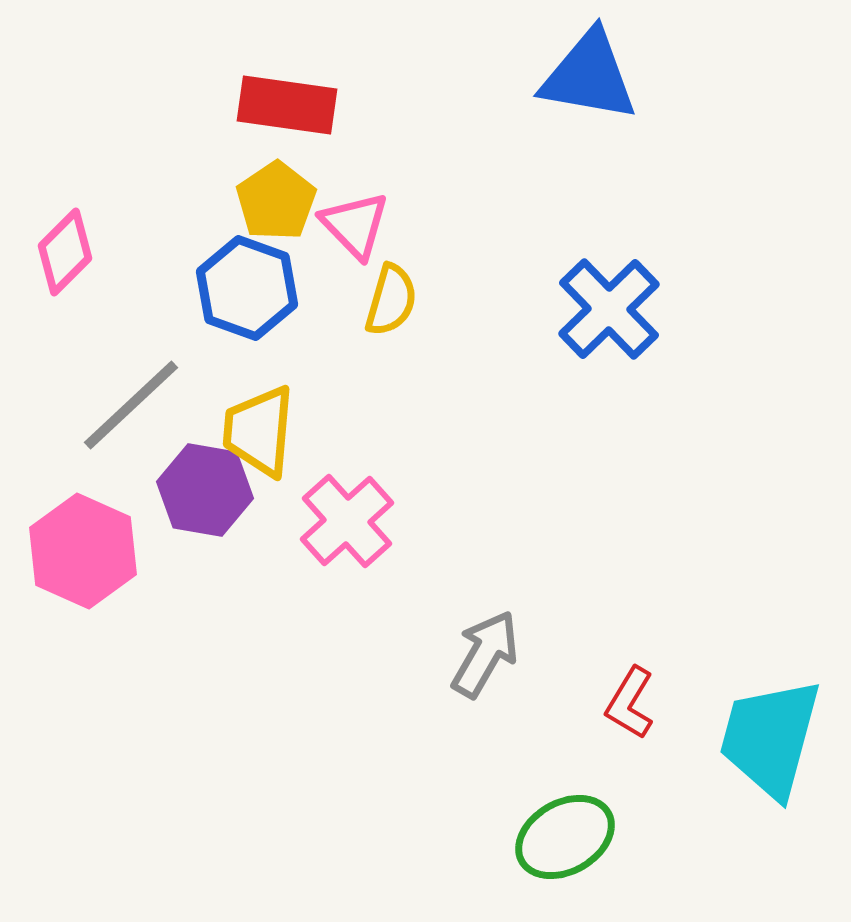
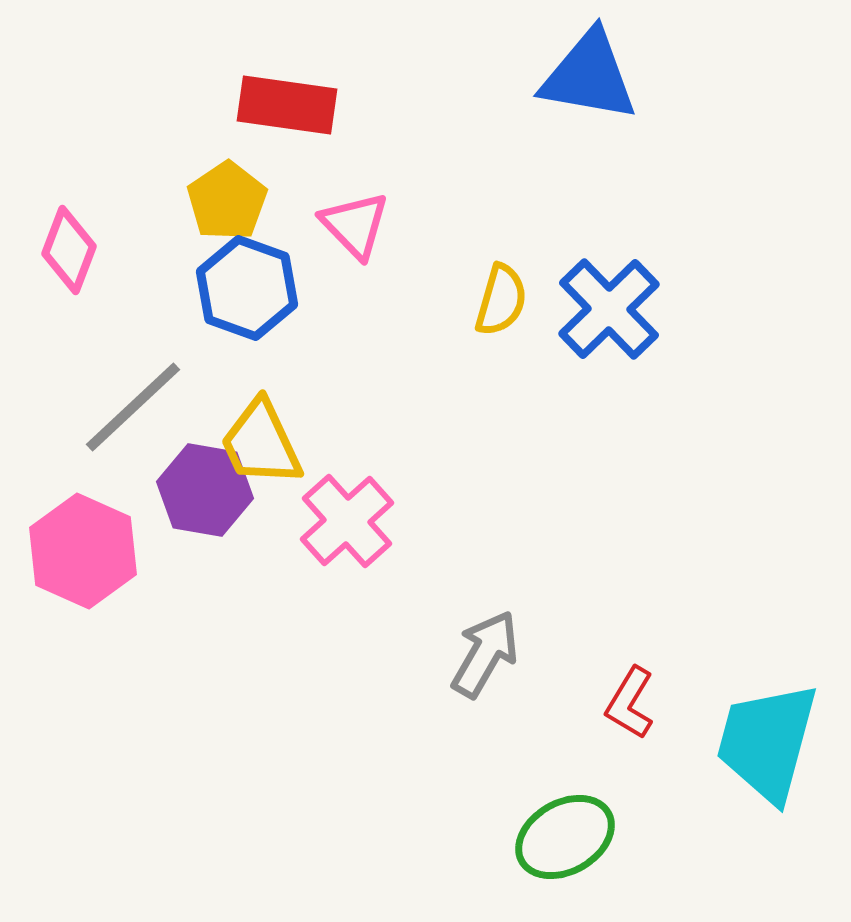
yellow pentagon: moved 49 px left
pink diamond: moved 4 px right, 2 px up; rotated 24 degrees counterclockwise
yellow semicircle: moved 110 px right
gray line: moved 2 px right, 2 px down
yellow trapezoid: moved 2 px right, 12 px down; rotated 30 degrees counterclockwise
cyan trapezoid: moved 3 px left, 4 px down
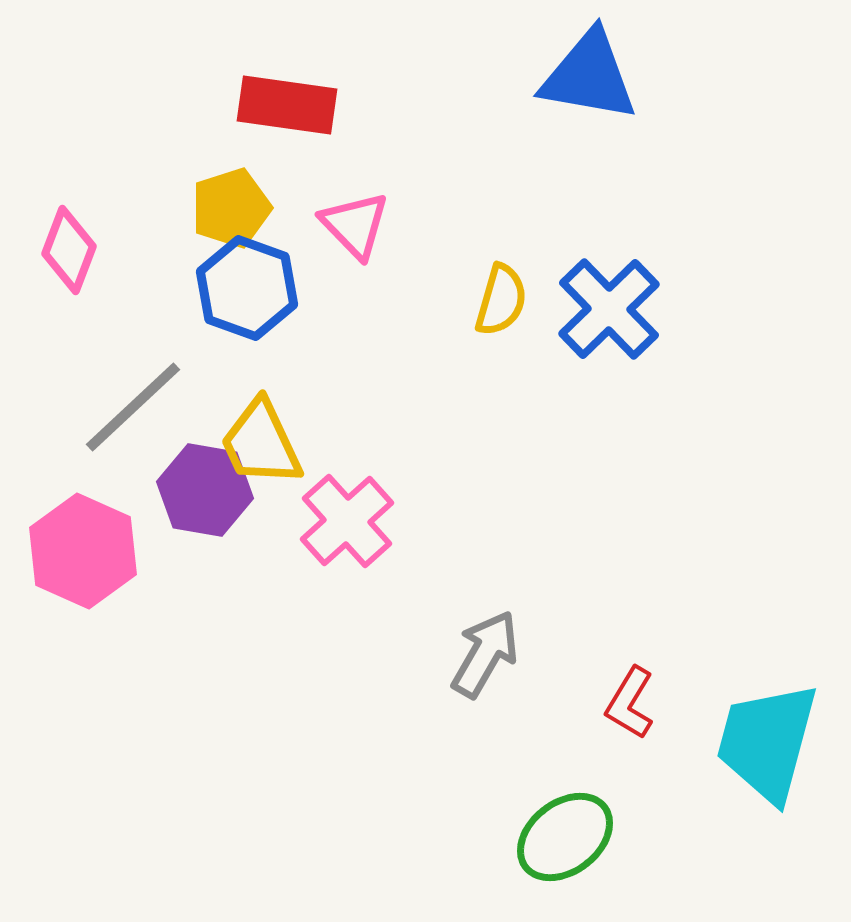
yellow pentagon: moved 4 px right, 7 px down; rotated 16 degrees clockwise
green ellipse: rotated 8 degrees counterclockwise
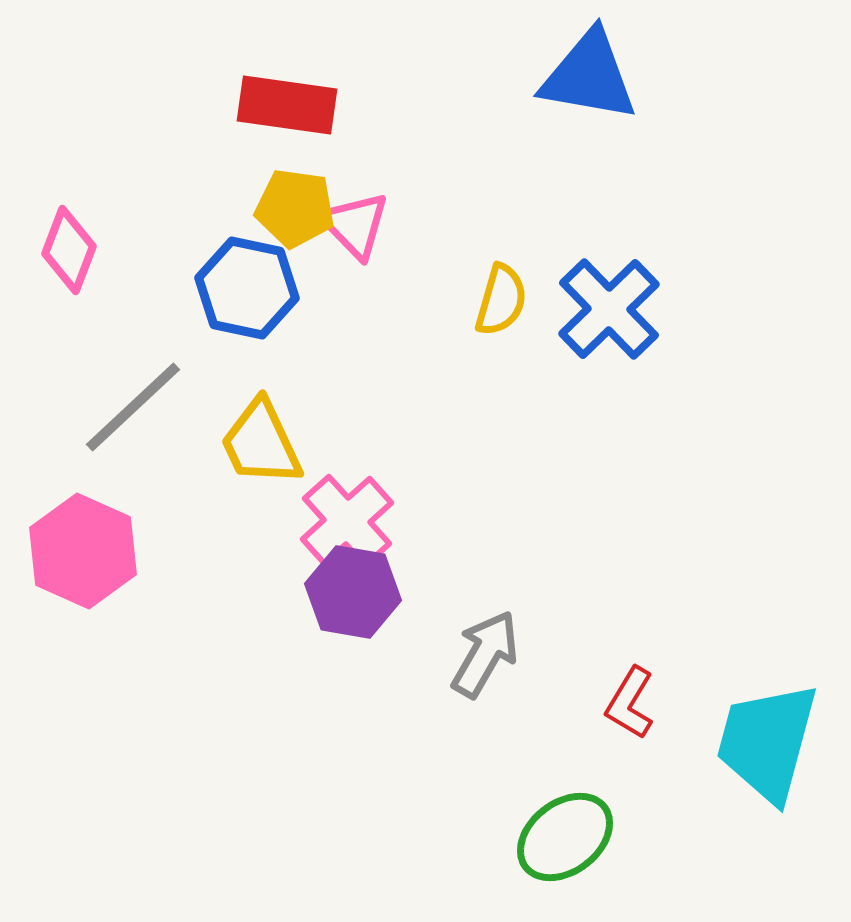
yellow pentagon: moved 64 px right; rotated 26 degrees clockwise
blue hexagon: rotated 8 degrees counterclockwise
purple hexagon: moved 148 px right, 102 px down
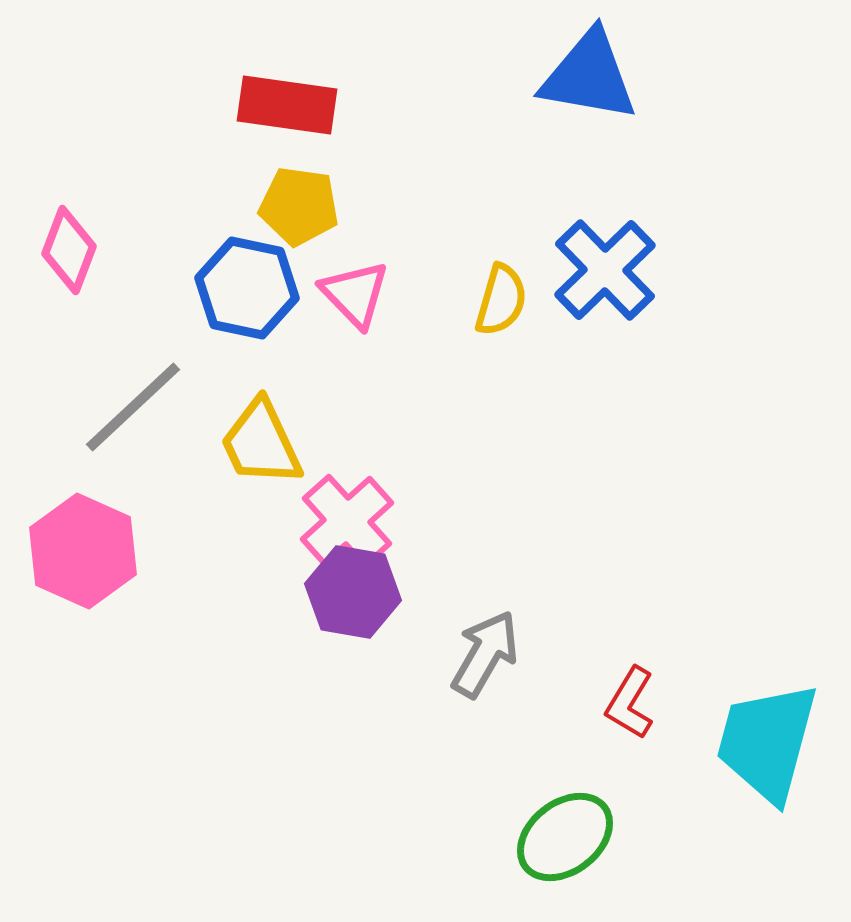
yellow pentagon: moved 4 px right, 2 px up
pink triangle: moved 69 px down
blue cross: moved 4 px left, 39 px up
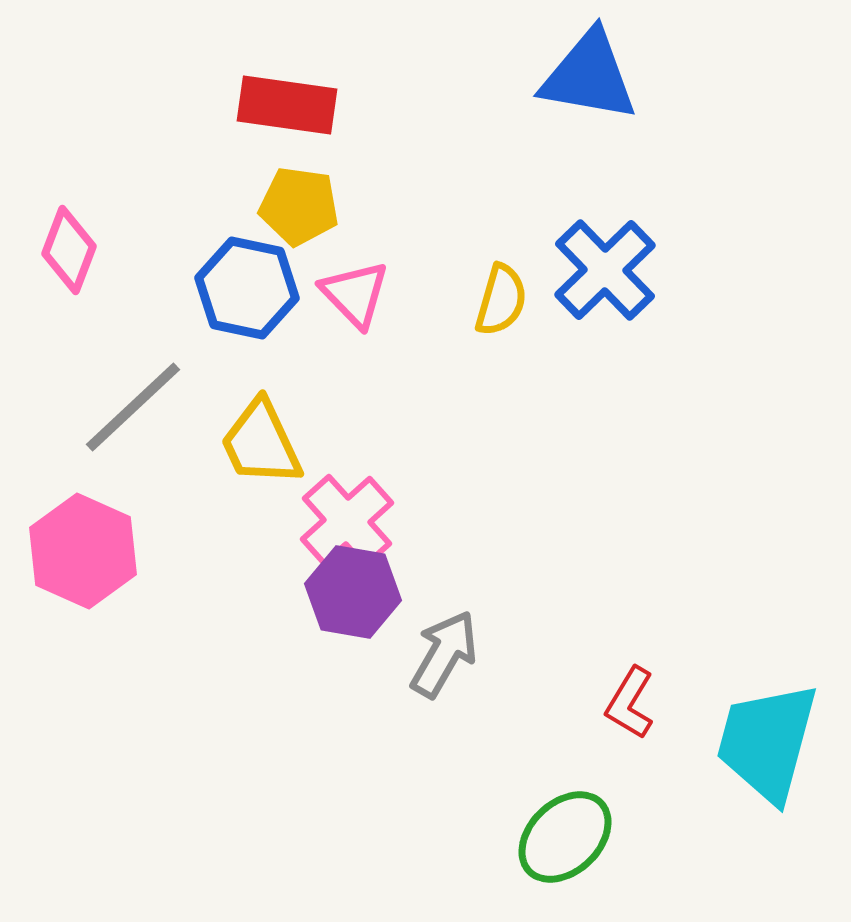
gray arrow: moved 41 px left
green ellipse: rotated 6 degrees counterclockwise
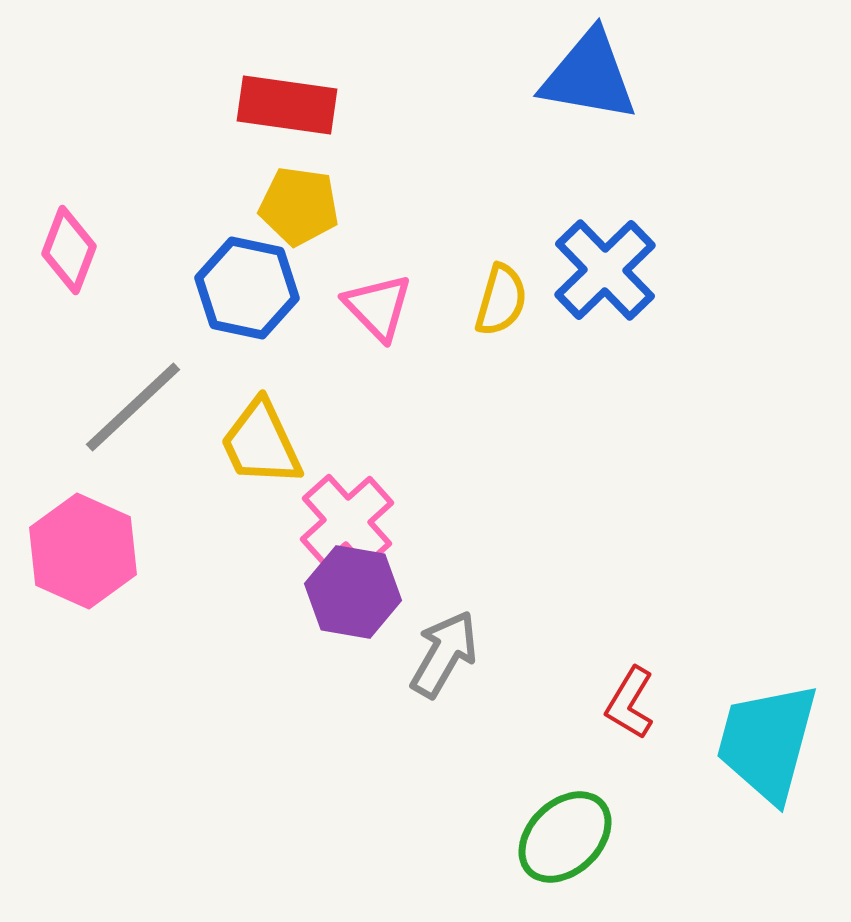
pink triangle: moved 23 px right, 13 px down
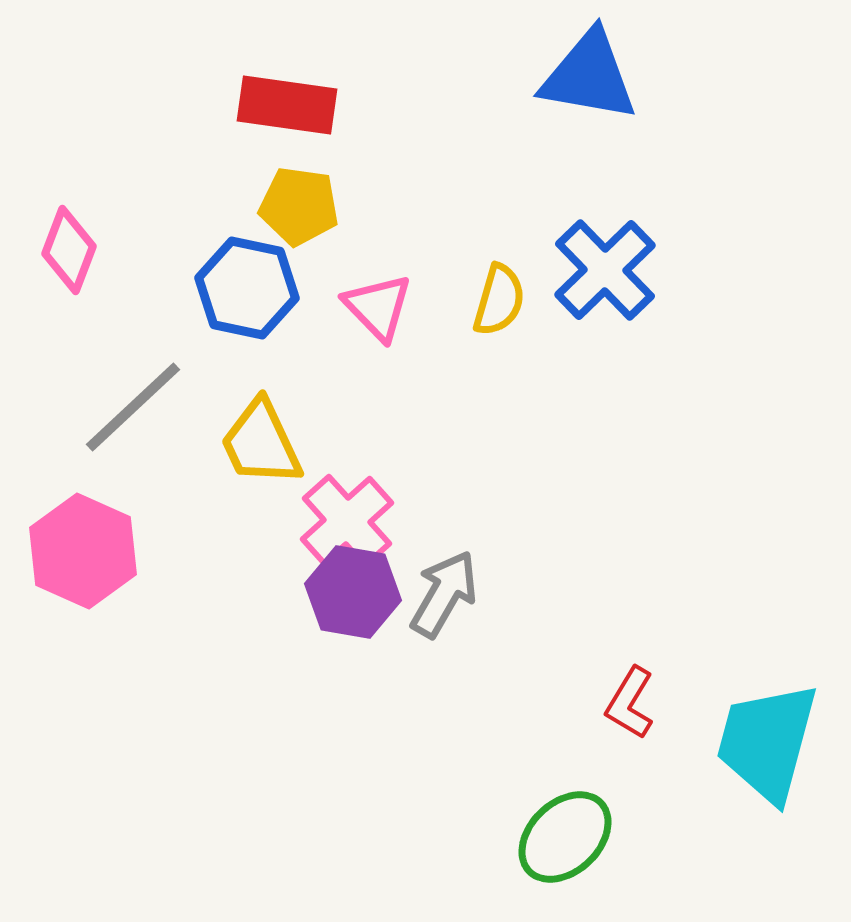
yellow semicircle: moved 2 px left
gray arrow: moved 60 px up
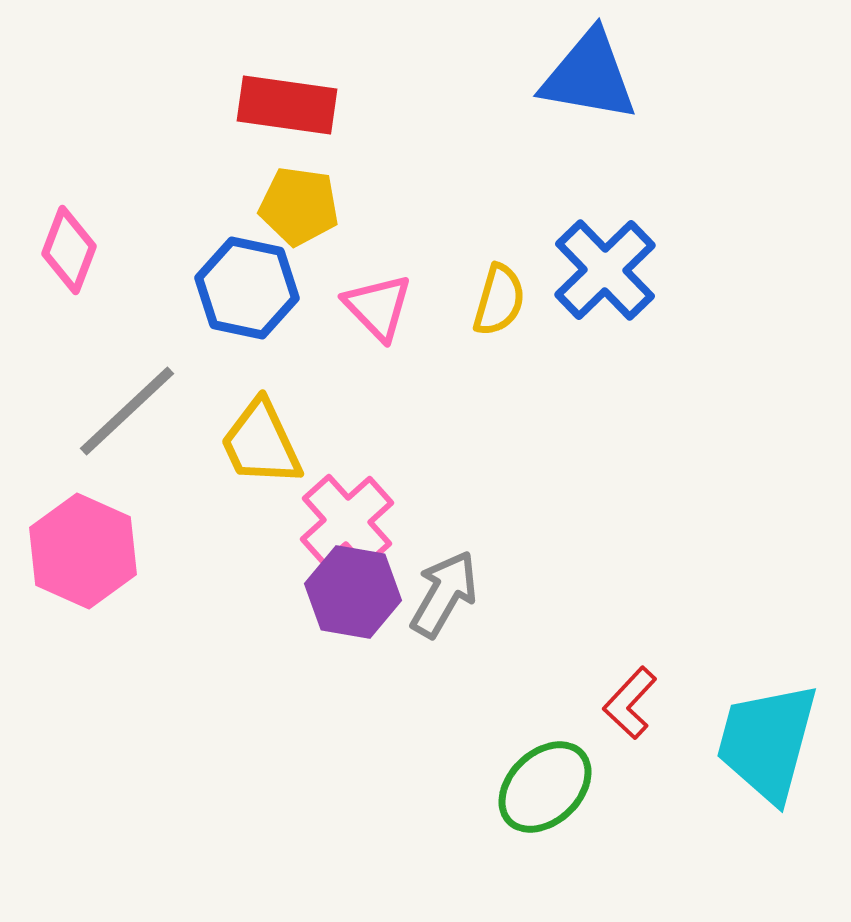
gray line: moved 6 px left, 4 px down
red L-shape: rotated 12 degrees clockwise
green ellipse: moved 20 px left, 50 px up
